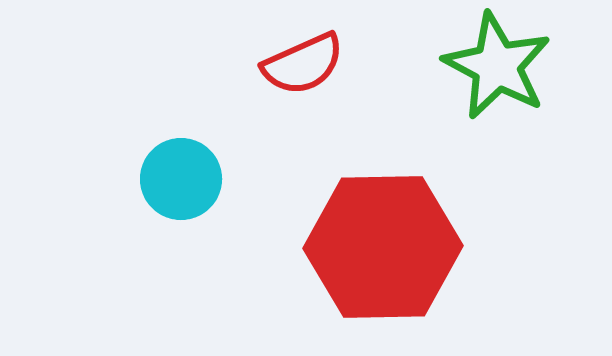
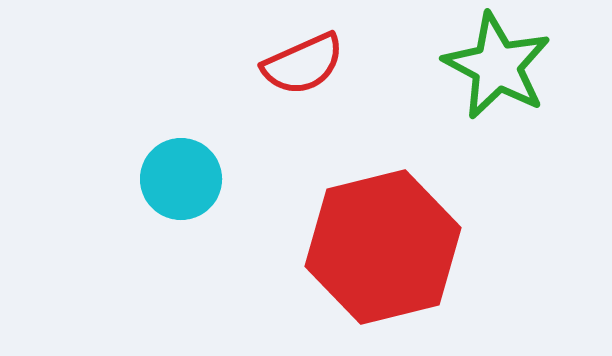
red hexagon: rotated 13 degrees counterclockwise
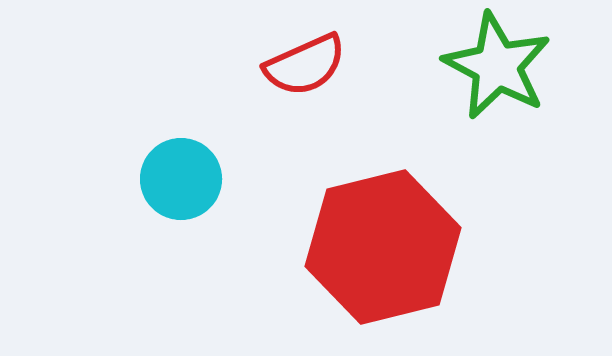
red semicircle: moved 2 px right, 1 px down
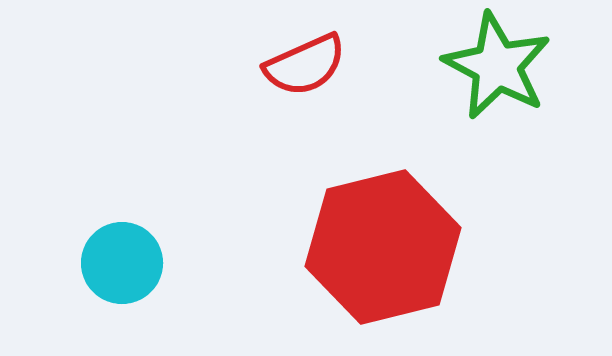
cyan circle: moved 59 px left, 84 px down
